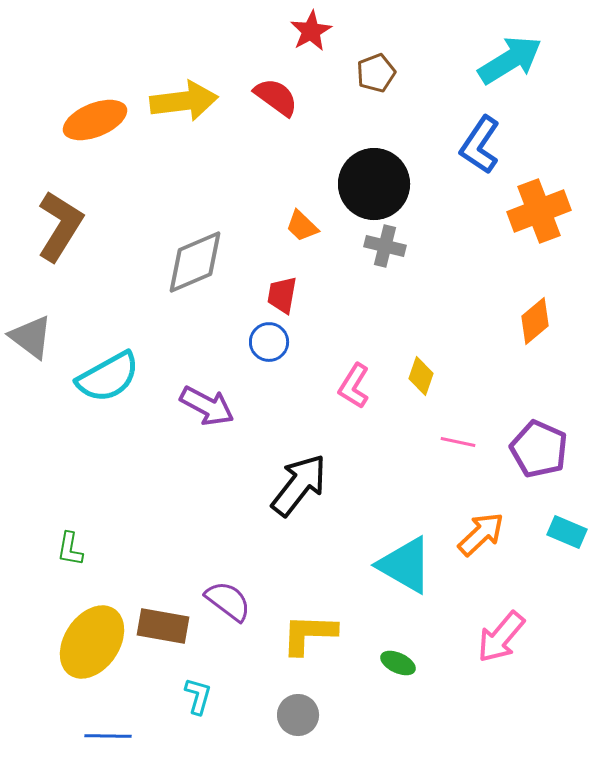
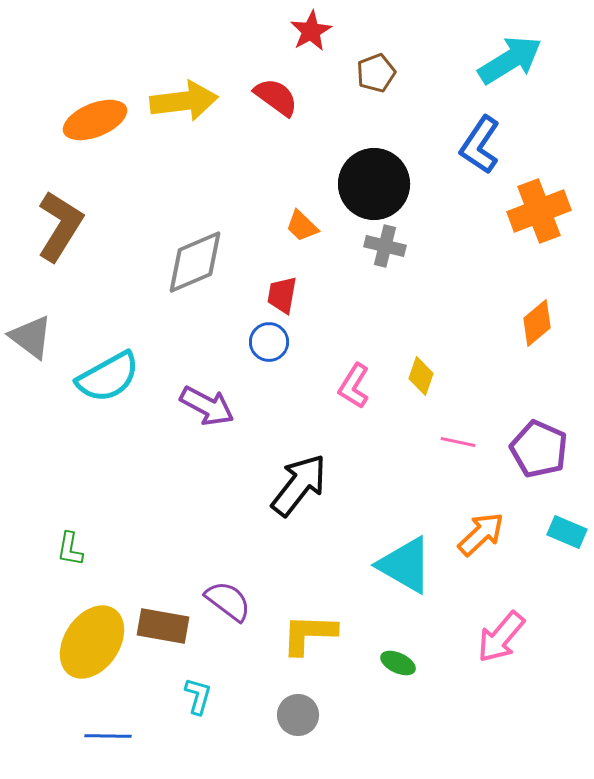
orange diamond: moved 2 px right, 2 px down
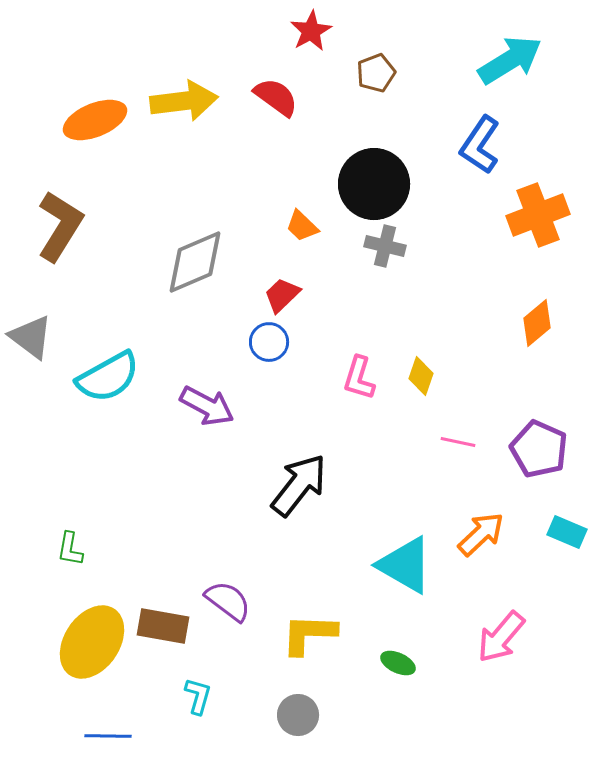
orange cross: moved 1 px left, 4 px down
red trapezoid: rotated 36 degrees clockwise
pink L-shape: moved 5 px right, 8 px up; rotated 15 degrees counterclockwise
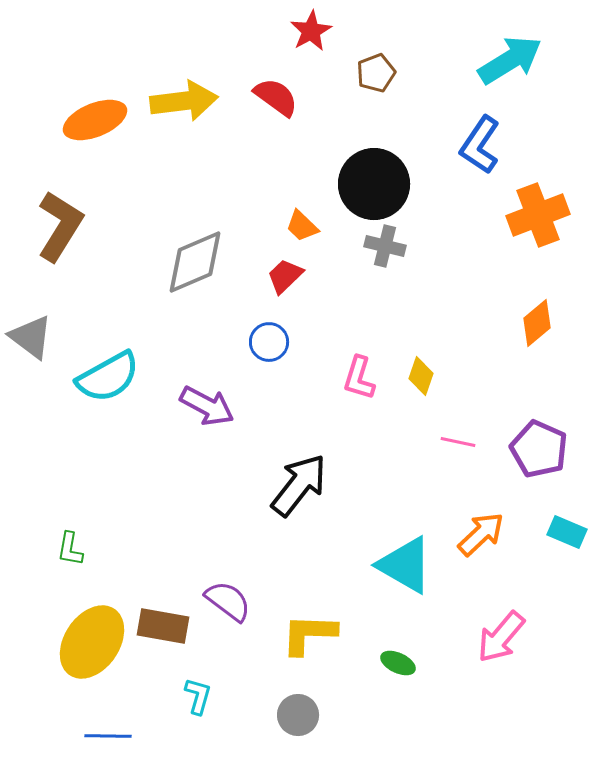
red trapezoid: moved 3 px right, 19 px up
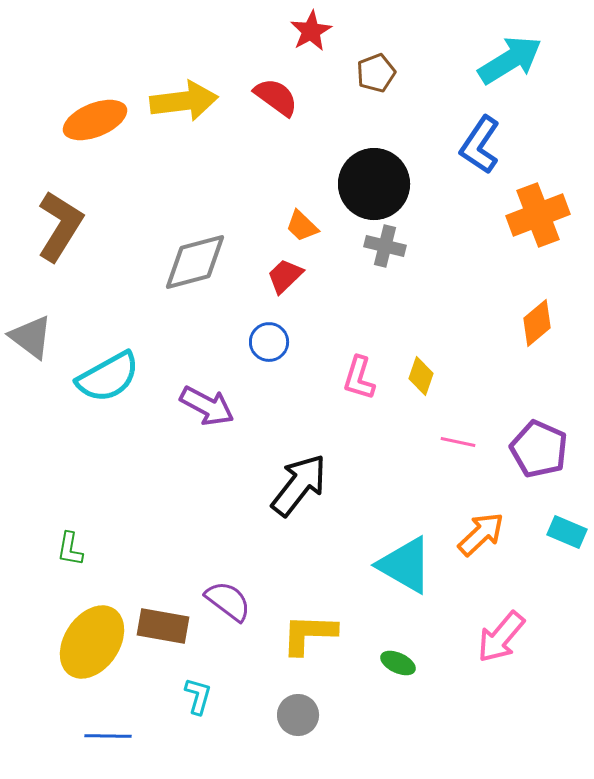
gray diamond: rotated 8 degrees clockwise
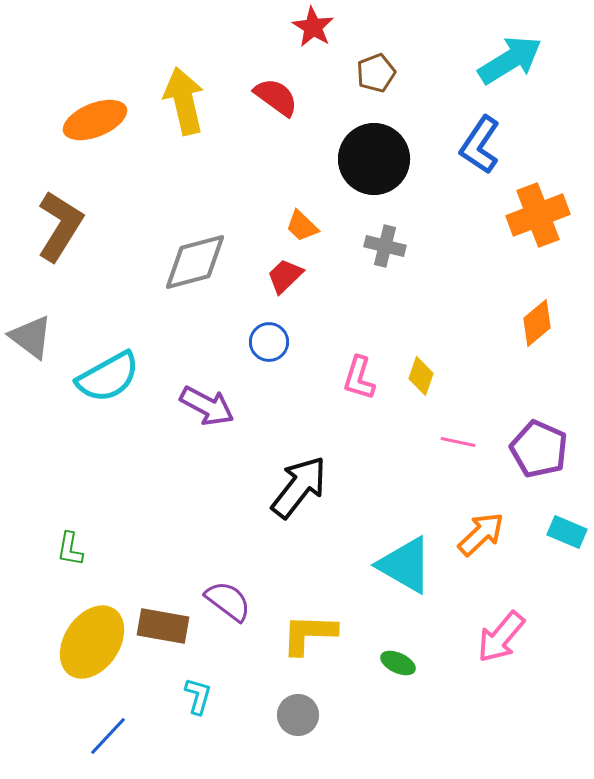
red star: moved 2 px right, 4 px up; rotated 12 degrees counterclockwise
yellow arrow: rotated 96 degrees counterclockwise
black circle: moved 25 px up
black arrow: moved 2 px down
blue line: rotated 48 degrees counterclockwise
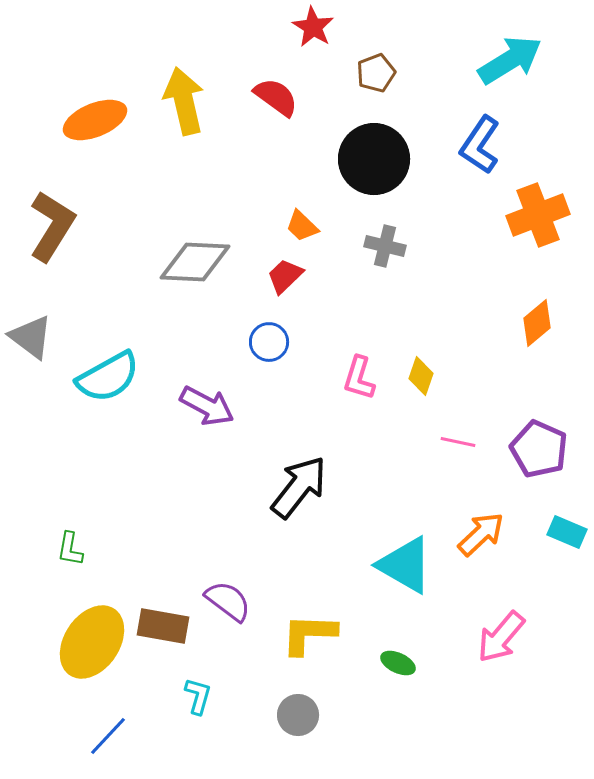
brown L-shape: moved 8 px left
gray diamond: rotated 18 degrees clockwise
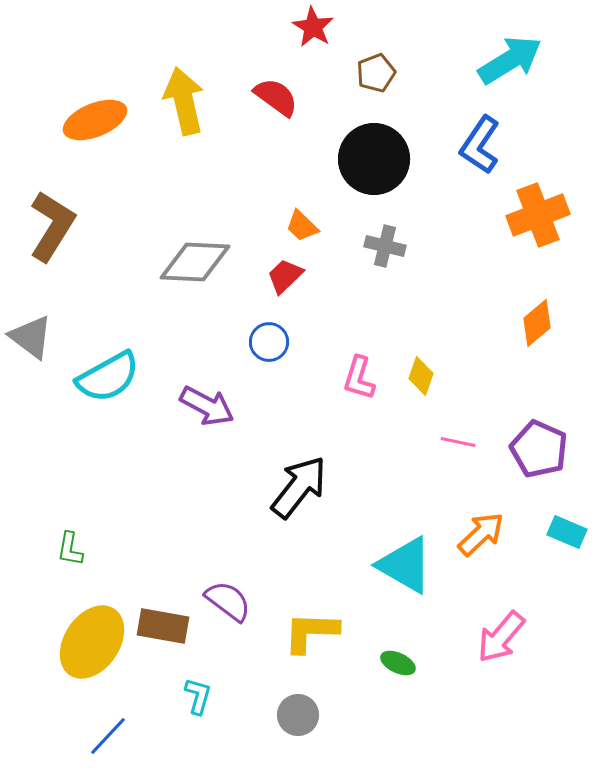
yellow L-shape: moved 2 px right, 2 px up
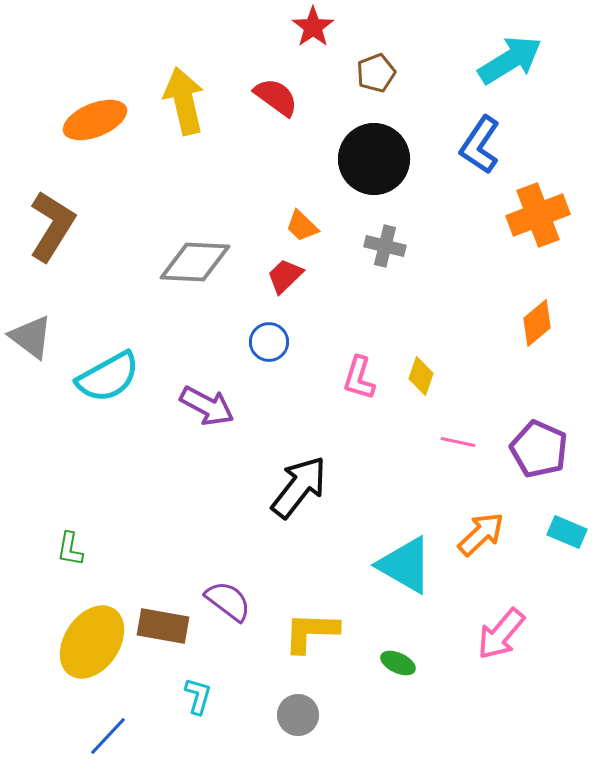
red star: rotated 6 degrees clockwise
pink arrow: moved 3 px up
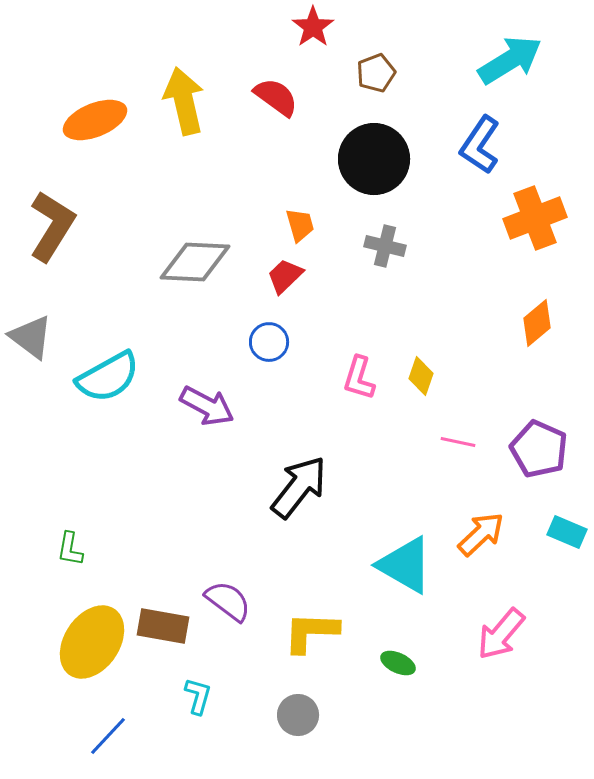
orange cross: moved 3 px left, 3 px down
orange trapezoid: moved 2 px left, 1 px up; rotated 150 degrees counterclockwise
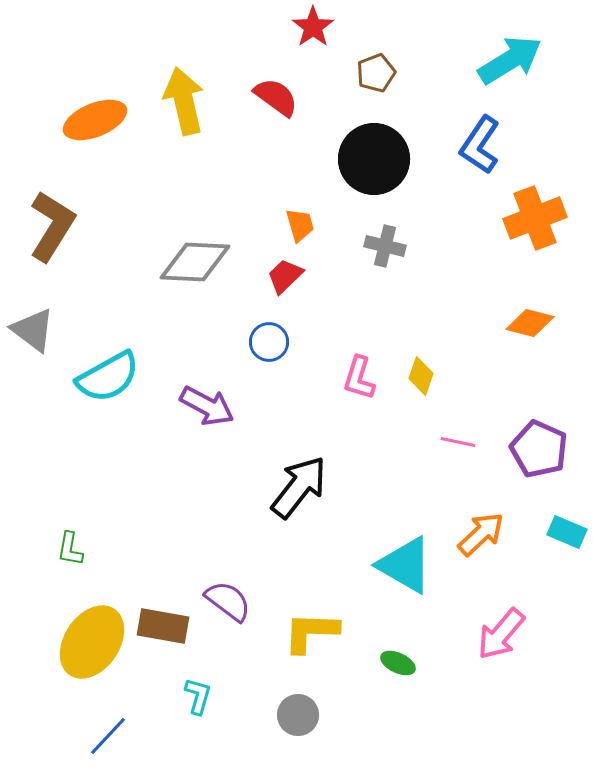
orange diamond: moved 7 px left; rotated 54 degrees clockwise
gray triangle: moved 2 px right, 7 px up
